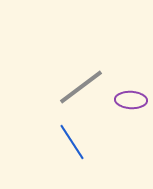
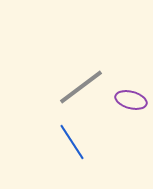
purple ellipse: rotated 12 degrees clockwise
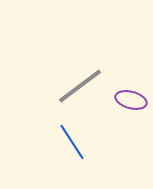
gray line: moved 1 px left, 1 px up
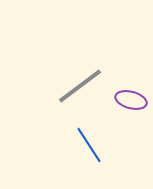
blue line: moved 17 px right, 3 px down
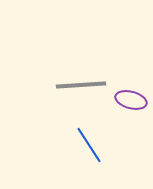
gray line: moved 1 px right, 1 px up; rotated 33 degrees clockwise
